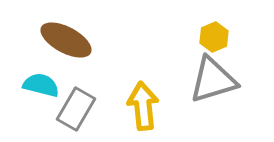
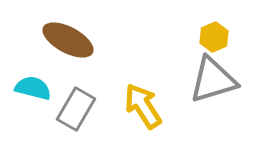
brown ellipse: moved 2 px right
cyan semicircle: moved 8 px left, 3 px down
yellow arrow: rotated 27 degrees counterclockwise
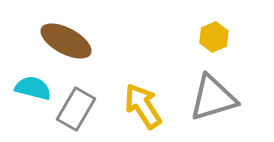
brown ellipse: moved 2 px left, 1 px down
gray triangle: moved 18 px down
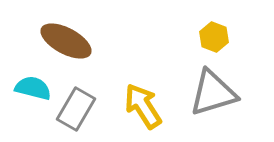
yellow hexagon: rotated 16 degrees counterclockwise
gray triangle: moved 5 px up
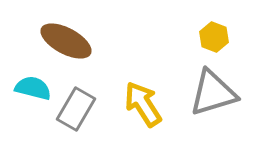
yellow arrow: moved 2 px up
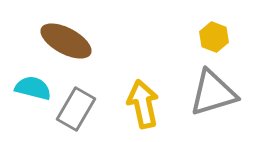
yellow arrow: rotated 21 degrees clockwise
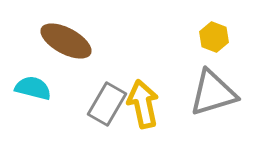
gray rectangle: moved 31 px right, 5 px up
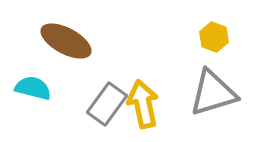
gray rectangle: rotated 6 degrees clockwise
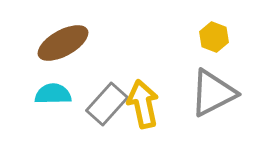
brown ellipse: moved 3 px left, 2 px down; rotated 57 degrees counterclockwise
cyan semicircle: moved 20 px right, 6 px down; rotated 15 degrees counterclockwise
gray triangle: rotated 10 degrees counterclockwise
gray rectangle: rotated 6 degrees clockwise
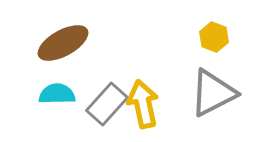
cyan semicircle: moved 4 px right
